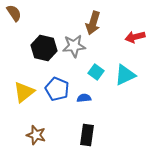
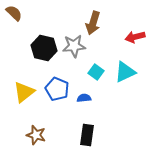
brown semicircle: rotated 12 degrees counterclockwise
cyan triangle: moved 3 px up
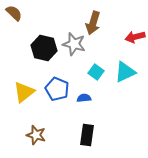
gray star: moved 2 px up; rotated 20 degrees clockwise
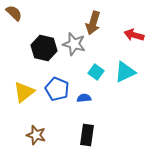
red arrow: moved 1 px left, 2 px up; rotated 30 degrees clockwise
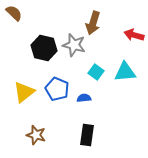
gray star: moved 1 px down
cyan triangle: rotated 20 degrees clockwise
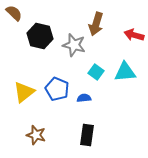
brown arrow: moved 3 px right, 1 px down
black hexagon: moved 4 px left, 12 px up
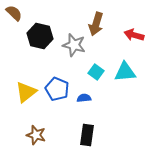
yellow triangle: moved 2 px right
